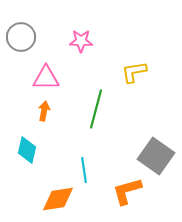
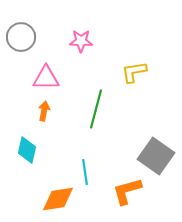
cyan line: moved 1 px right, 2 px down
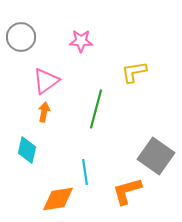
pink triangle: moved 3 px down; rotated 36 degrees counterclockwise
orange arrow: moved 1 px down
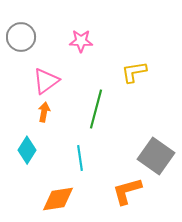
cyan diamond: rotated 20 degrees clockwise
cyan line: moved 5 px left, 14 px up
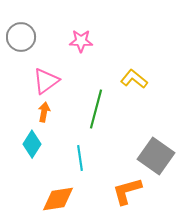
yellow L-shape: moved 7 px down; rotated 48 degrees clockwise
cyan diamond: moved 5 px right, 6 px up
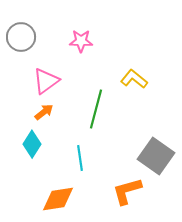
orange arrow: rotated 42 degrees clockwise
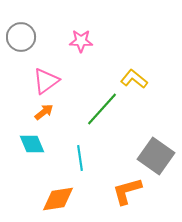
green line: moved 6 px right; rotated 27 degrees clockwise
cyan diamond: rotated 56 degrees counterclockwise
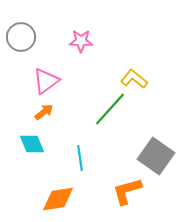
green line: moved 8 px right
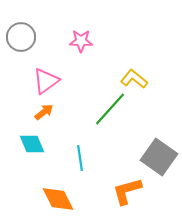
gray square: moved 3 px right, 1 px down
orange diamond: rotated 72 degrees clockwise
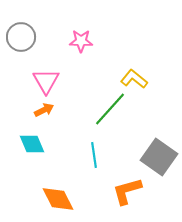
pink triangle: rotated 24 degrees counterclockwise
orange arrow: moved 2 px up; rotated 12 degrees clockwise
cyan line: moved 14 px right, 3 px up
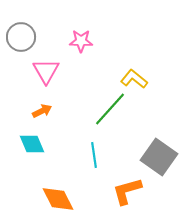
pink triangle: moved 10 px up
orange arrow: moved 2 px left, 1 px down
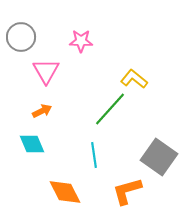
orange diamond: moved 7 px right, 7 px up
